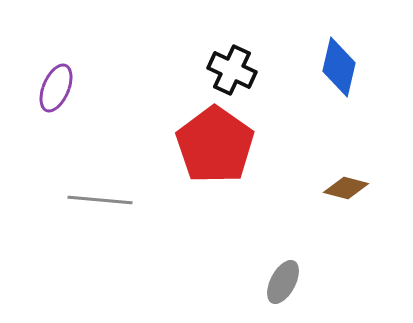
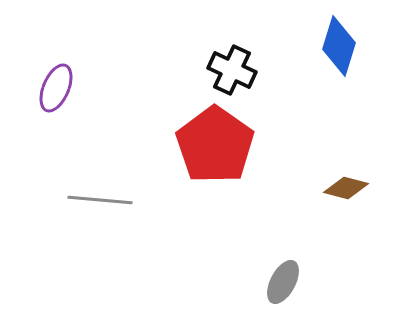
blue diamond: moved 21 px up; rotated 4 degrees clockwise
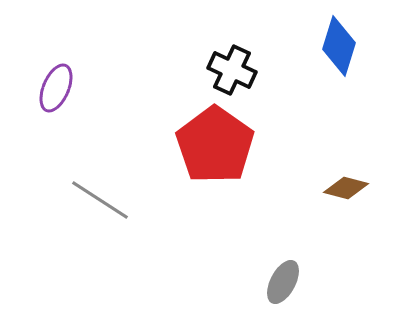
gray line: rotated 28 degrees clockwise
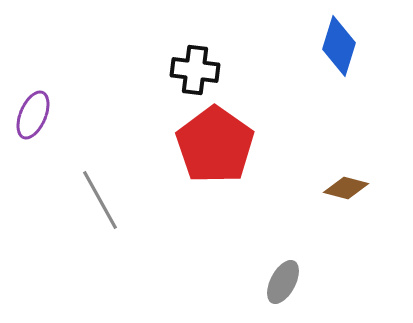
black cross: moved 37 px left; rotated 18 degrees counterclockwise
purple ellipse: moved 23 px left, 27 px down
gray line: rotated 28 degrees clockwise
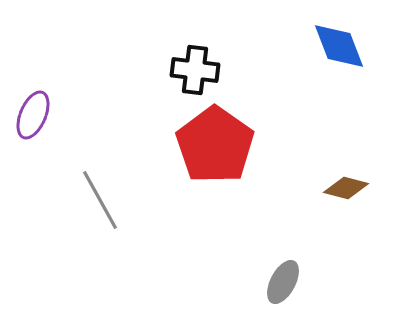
blue diamond: rotated 38 degrees counterclockwise
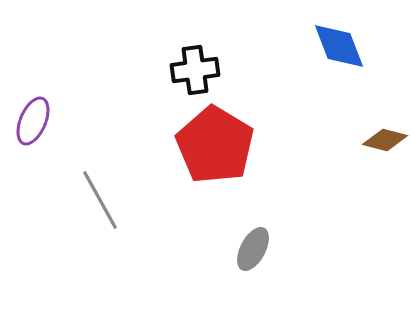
black cross: rotated 15 degrees counterclockwise
purple ellipse: moved 6 px down
red pentagon: rotated 4 degrees counterclockwise
brown diamond: moved 39 px right, 48 px up
gray ellipse: moved 30 px left, 33 px up
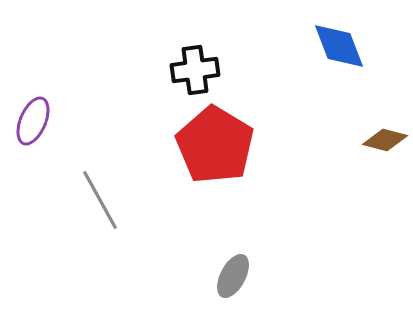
gray ellipse: moved 20 px left, 27 px down
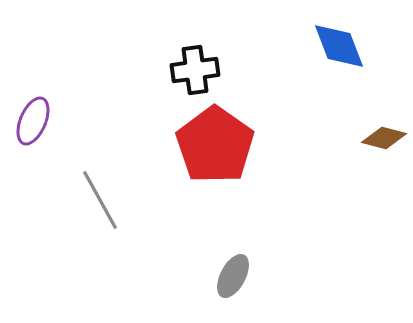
brown diamond: moved 1 px left, 2 px up
red pentagon: rotated 4 degrees clockwise
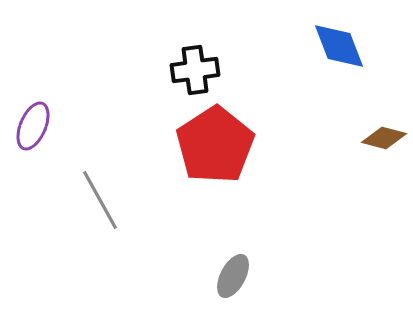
purple ellipse: moved 5 px down
red pentagon: rotated 4 degrees clockwise
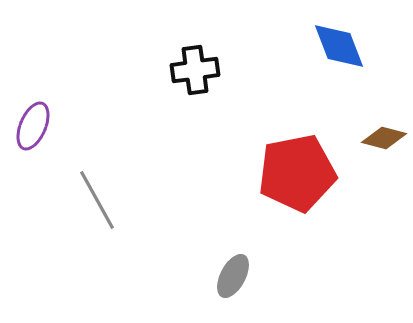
red pentagon: moved 82 px right, 28 px down; rotated 22 degrees clockwise
gray line: moved 3 px left
